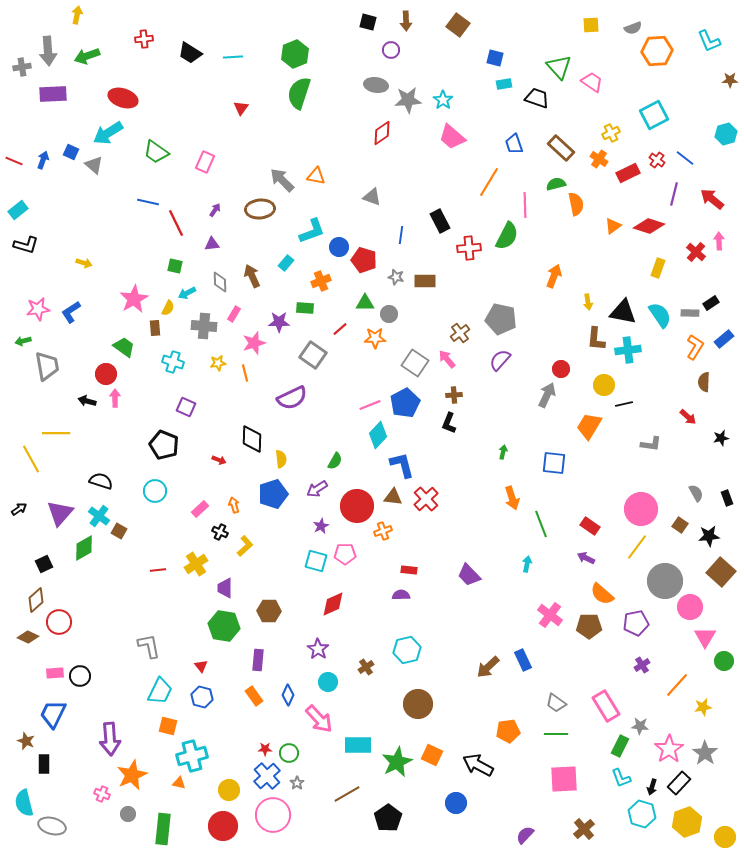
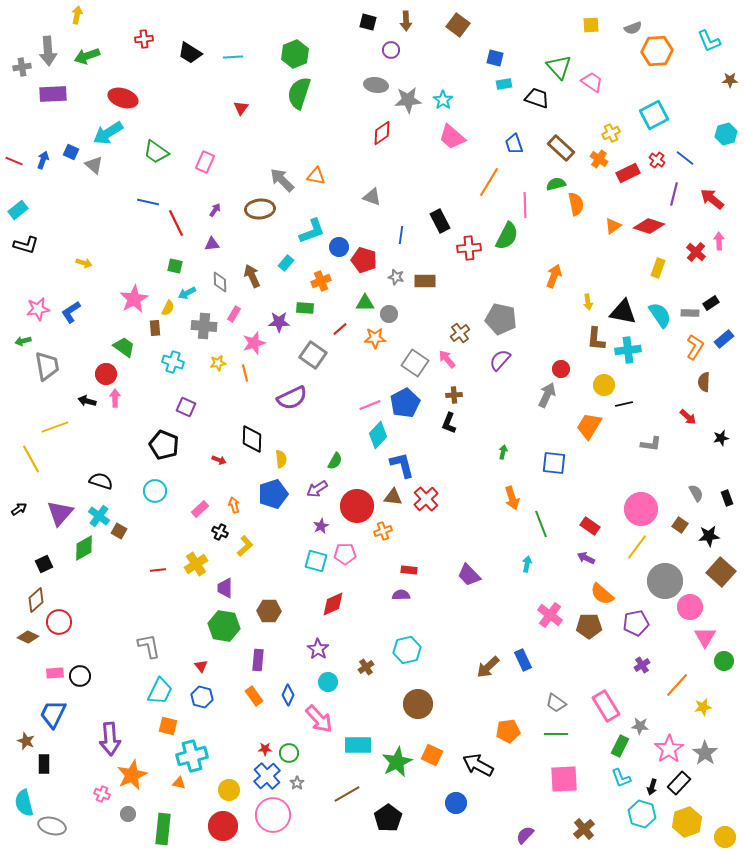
yellow line at (56, 433): moved 1 px left, 6 px up; rotated 20 degrees counterclockwise
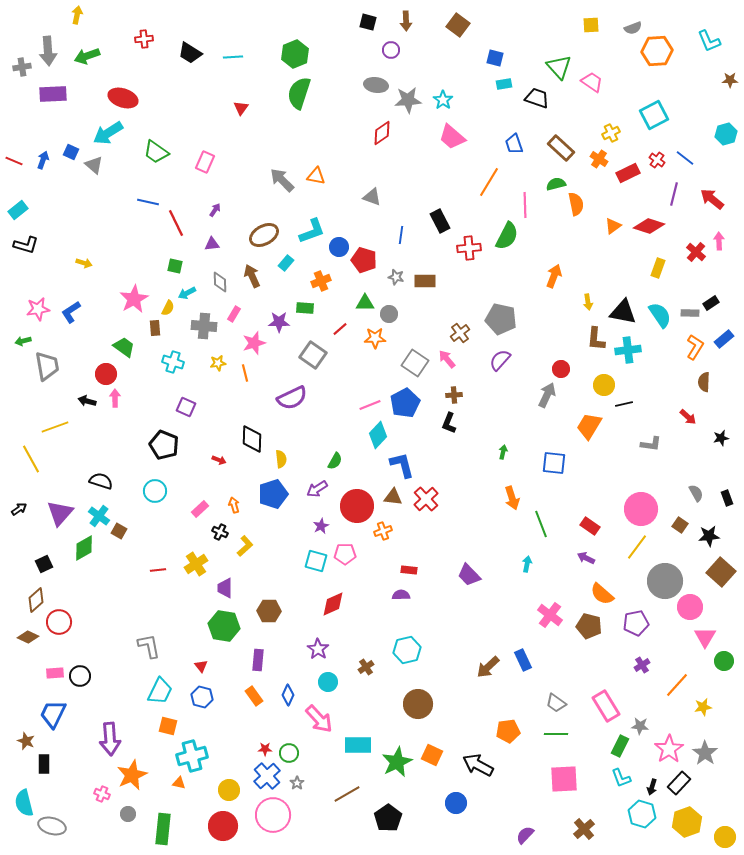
brown ellipse at (260, 209): moved 4 px right, 26 px down; rotated 24 degrees counterclockwise
brown pentagon at (589, 626): rotated 15 degrees clockwise
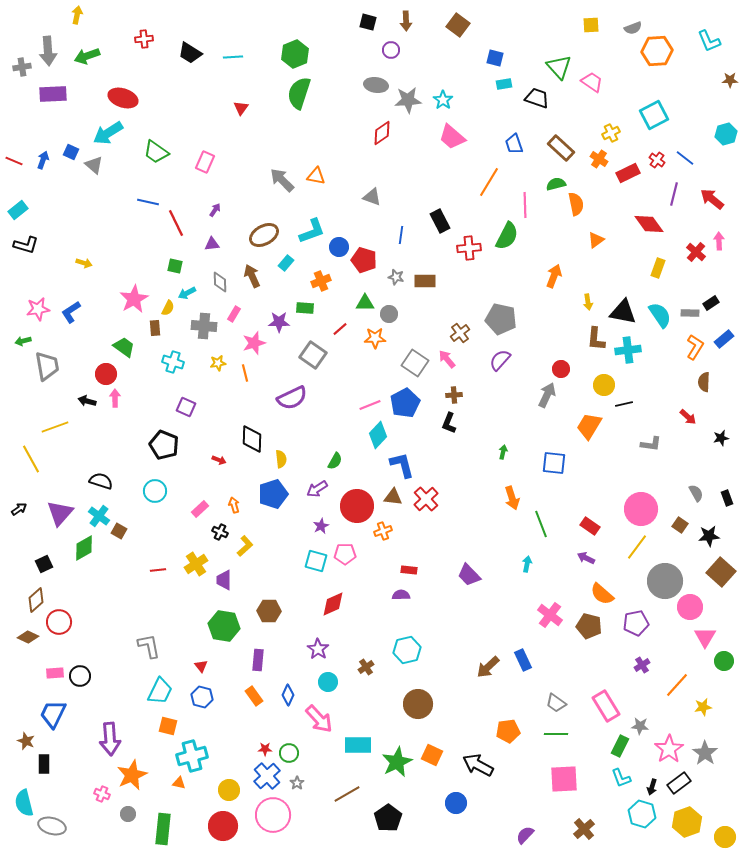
orange triangle at (613, 226): moved 17 px left, 14 px down
red diamond at (649, 226): moved 2 px up; rotated 36 degrees clockwise
purple trapezoid at (225, 588): moved 1 px left, 8 px up
black rectangle at (679, 783): rotated 10 degrees clockwise
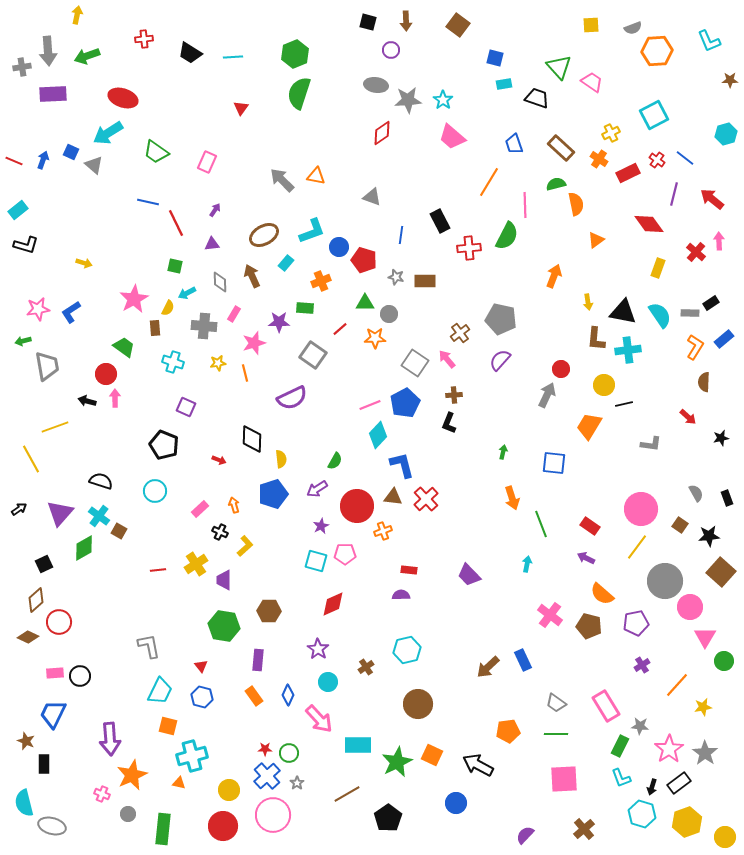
pink rectangle at (205, 162): moved 2 px right
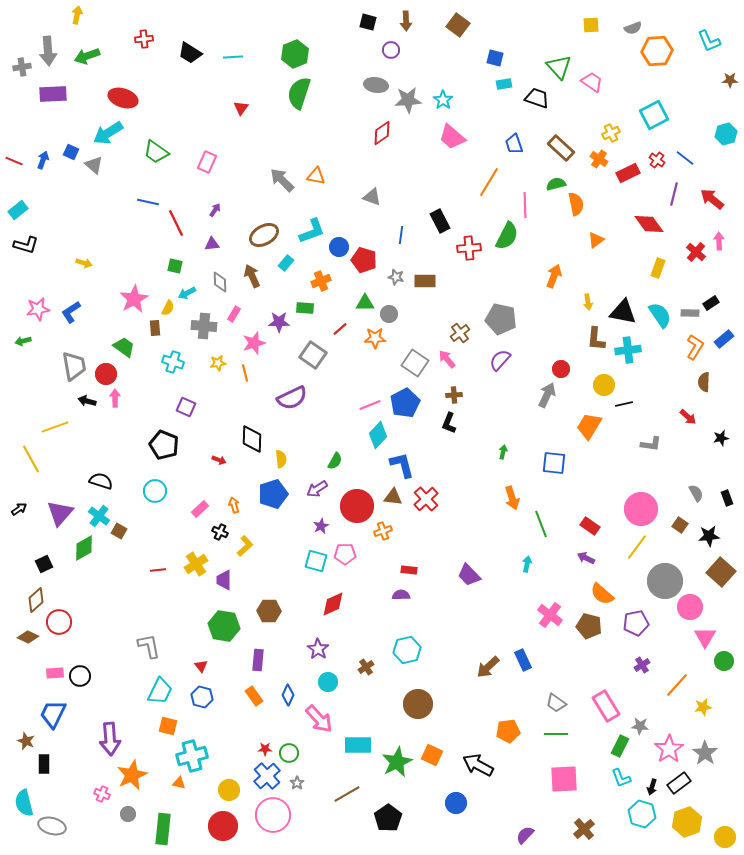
gray trapezoid at (47, 366): moved 27 px right
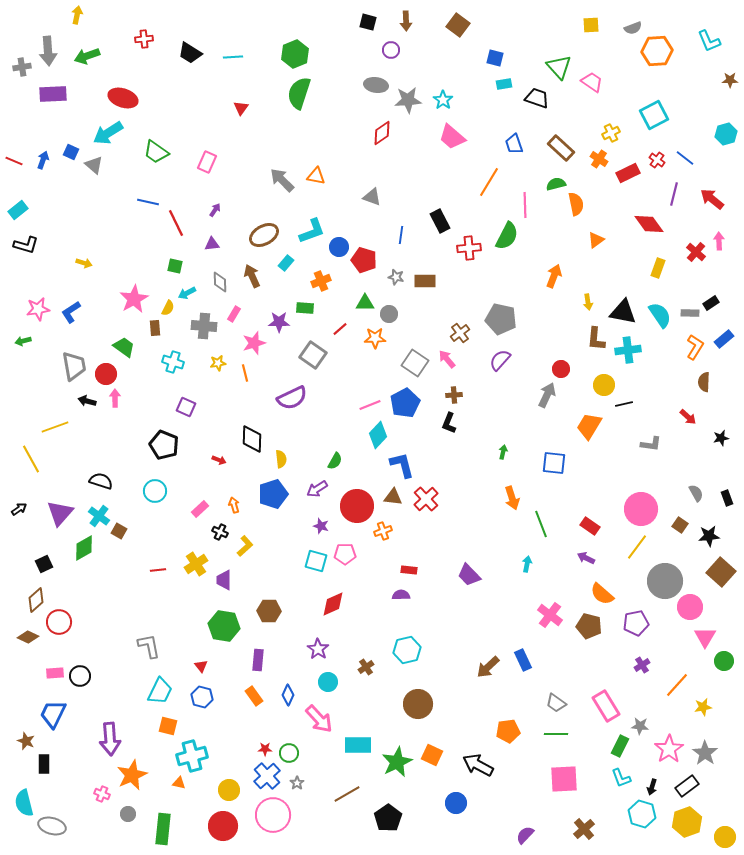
purple star at (321, 526): rotated 28 degrees counterclockwise
black rectangle at (679, 783): moved 8 px right, 3 px down
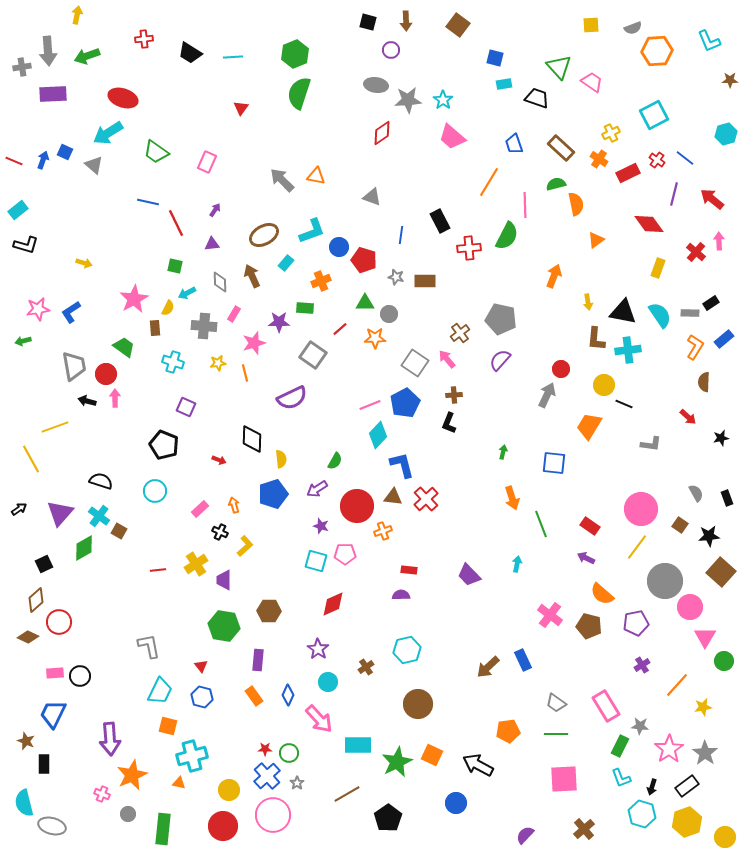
blue square at (71, 152): moved 6 px left
black line at (624, 404): rotated 36 degrees clockwise
cyan arrow at (527, 564): moved 10 px left
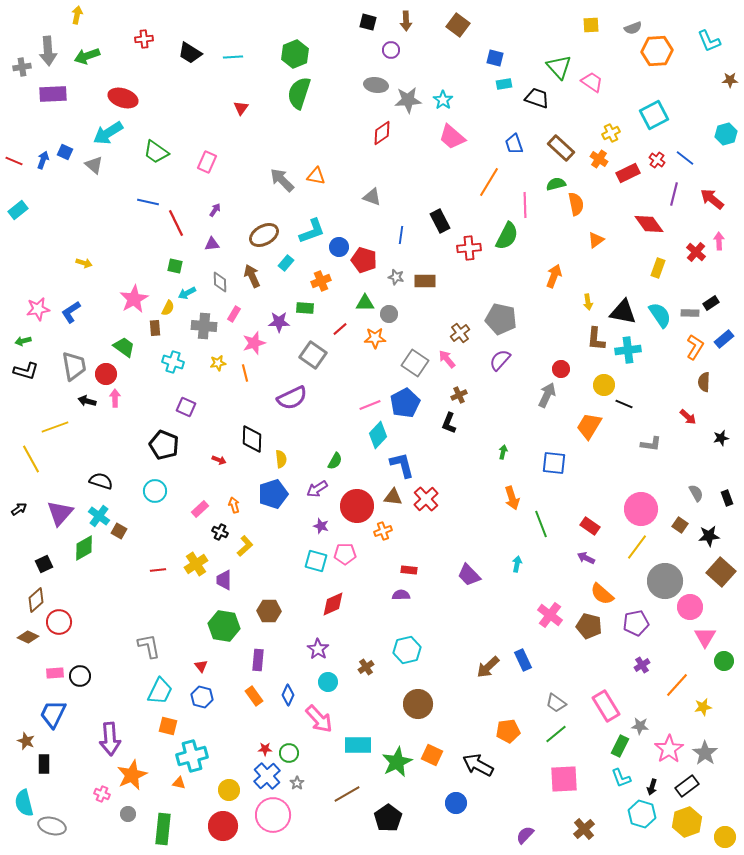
black L-shape at (26, 245): moved 126 px down
brown cross at (454, 395): moved 5 px right; rotated 21 degrees counterclockwise
green line at (556, 734): rotated 40 degrees counterclockwise
